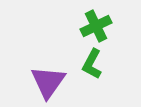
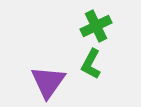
green L-shape: moved 1 px left
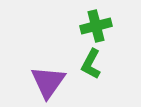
green cross: rotated 12 degrees clockwise
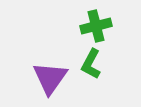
purple triangle: moved 2 px right, 4 px up
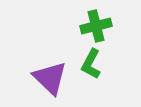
purple triangle: rotated 21 degrees counterclockwise
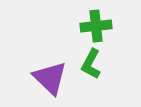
green cross: rotated 8 degrees clockwise
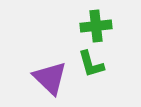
green L-shape: rotated 44 degrees counterclockwise
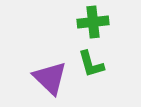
green cross: moved 3 px left, 4 px up
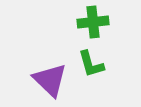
purple triangle: moved 2 px down
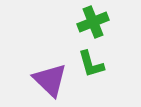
green cross: rotated 16 degrees counterclockwise
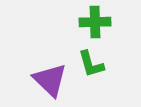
green cross: moved 2 px right; rotated 20 degrees clockwise
